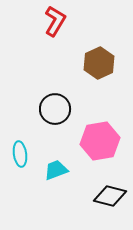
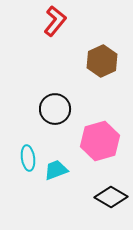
red L-shape: rotated 8 degrees clockwise
brown hexagon: moved 3 px right, 2 px up
pink hexagon: rotated 6 degrees counterclockwise
cyan ellipse: moved 8 px right, 4 px down
black diamond: moved 1 px right, 1 px down; rotated 16 degrees clockwise
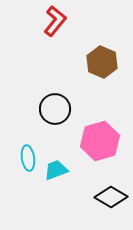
brown hexagon: moved 1 px down; rotated 12 degrees counterclockwise
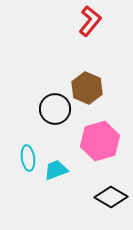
red L-shape: moved 35 px right
brown hexagon: moved 15 px left, 26 px down
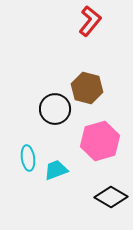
brown hexagon: rotated 8 degrees counterclockwise
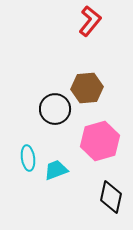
brown hexagon: rotated 20 degrees counterclockwise
black diamond: rotated 72 degrees clockwise
